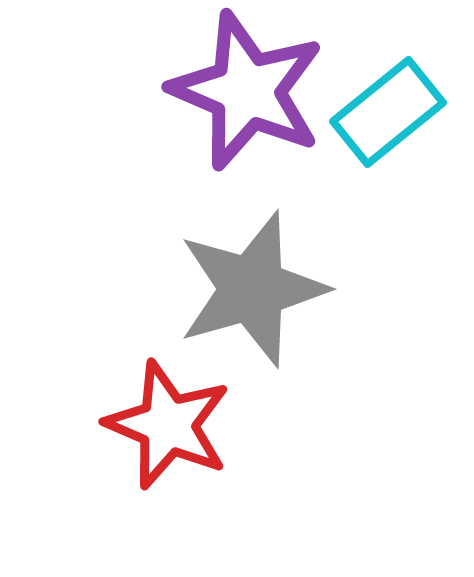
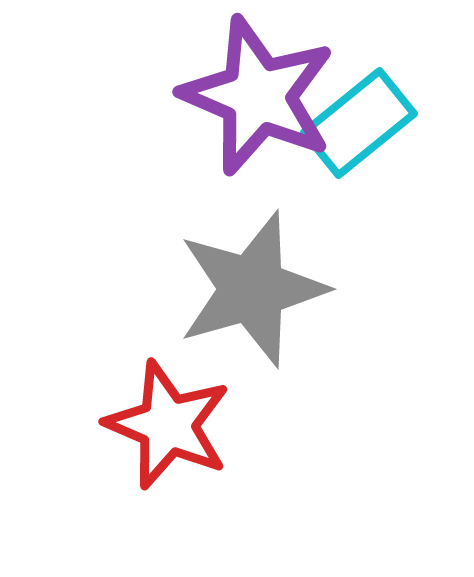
purple star: moved 11 px right, 5 px down
cyan rectangle: moved 29 px left, 11 px down
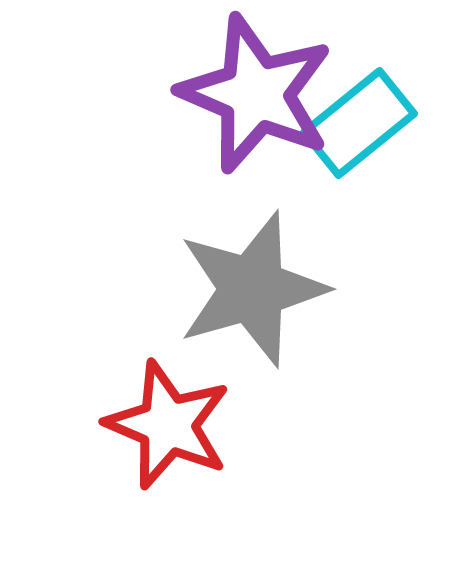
purple star: moved 2 px left, 2 px up
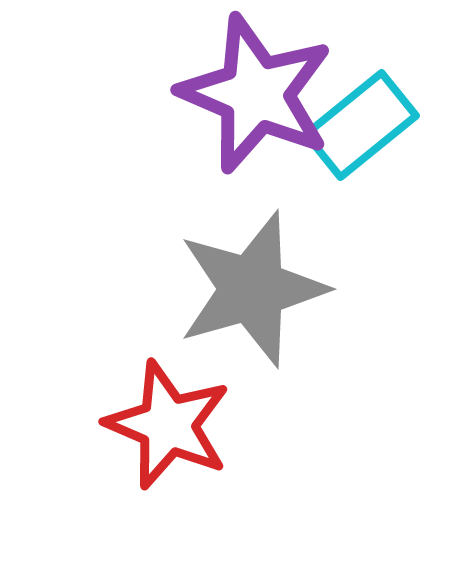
cyan rectangle: moved 2 px right, 2 px down
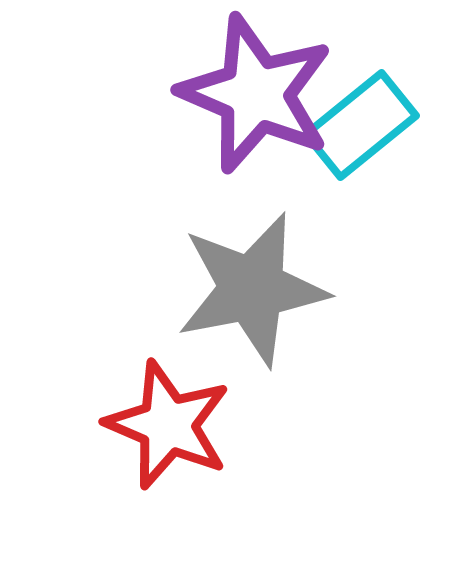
gray star: rotated 5 degrees clockwise
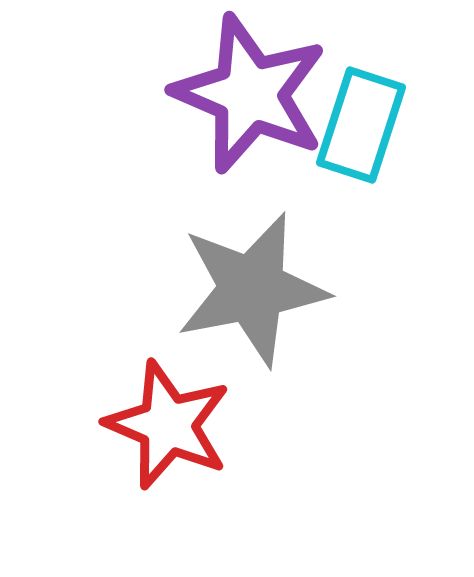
purple star: moved 6 px left
cyan rectangle: rotated 33 degrees counterclockwise
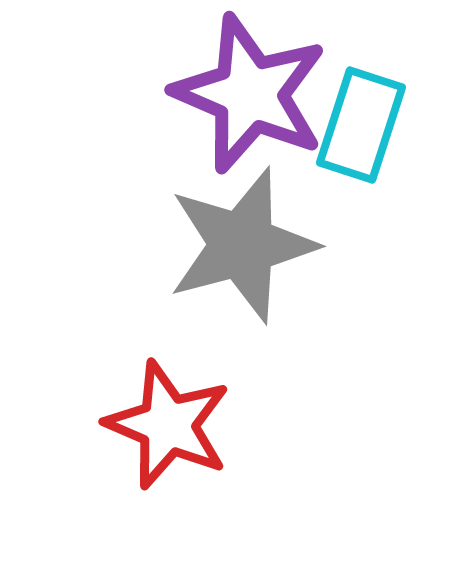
gray star: moved 10 px left, 44 px up; rotated 4 degrees counterclockwise
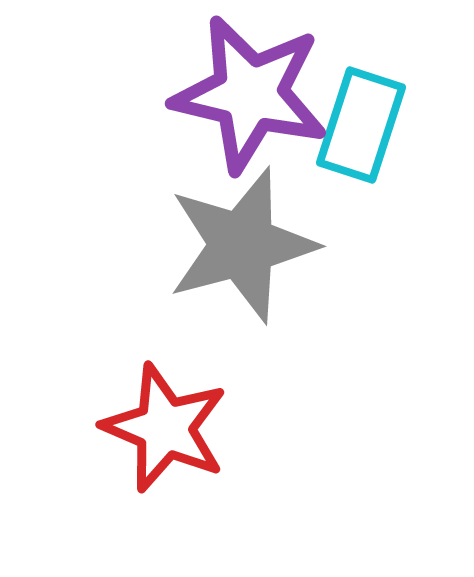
purple star: rotated 10 degrees counterclockwise
red star: moved 3 px left, 3 px down
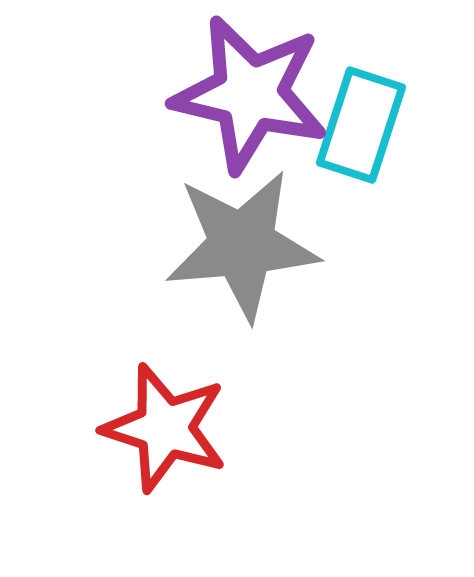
gray star: rotated 10 degrees clockwise
red star: rotated 5 degrees counterclockwise
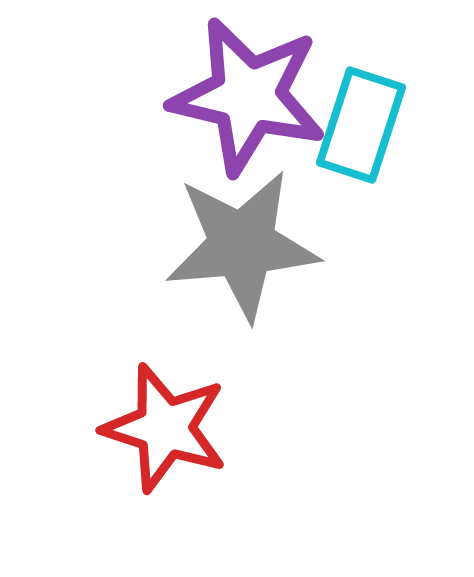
purple star: moved 2 px left, 2 px down
